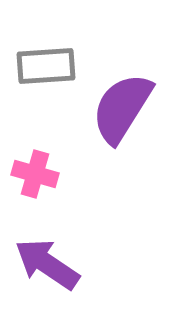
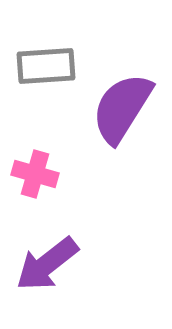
purple arrow: rotated 72 degrees counterclockwise
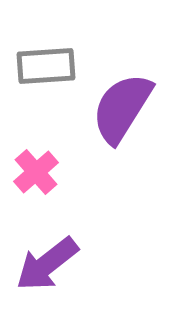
pink cross: moved 1 px right, 2 px up; rotated 33 degrees clockwise
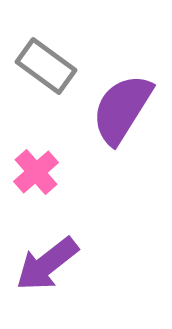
gray rectangle: rotated 40 degrees clockwise
purple semicircle: moved 1 px down
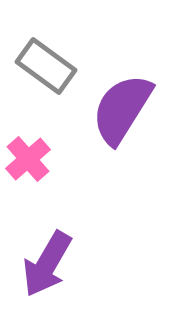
pink cross: moved 8 px left, 13 px up
purple arrow: rotated 22 degrees counterclockwise
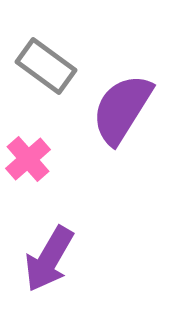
purple arrow: moved 2 px right, 5 px up
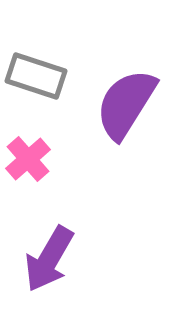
gray rectangle: moved 10 px left, 10 px down; rotated 18 degrees counterclockwise
purple semicircle: moved 4 px right, 5 px up
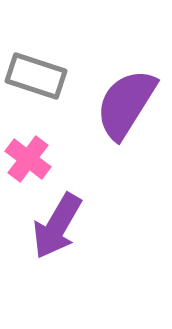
pink cross: rotated 12 degrees counterclockwise
purple arrow: moved 8 px right, 33 px up
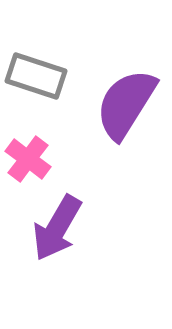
purple arrow: moved 2 px down
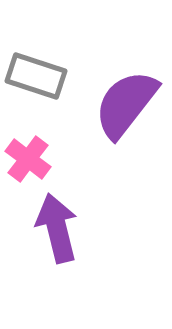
purple semicircle: rotated 6 degrees clockwise
purple arrow: rotated 136 degrees clockwise
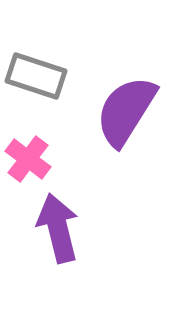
purple semicircle: moved 7 px down; rotated 6 degrees counterclockwise
purple arrow: moved 1 px right
